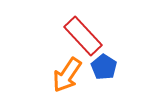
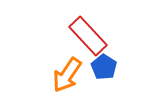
red rectangle: moved 5 px right
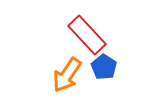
red rectangle: moved 1 px left, 1 px up
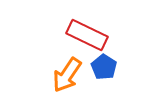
red rectangle: rotated 21 degrees counterclockwise
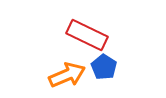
orange arrow: rotated 147 degrees counterclockwise
